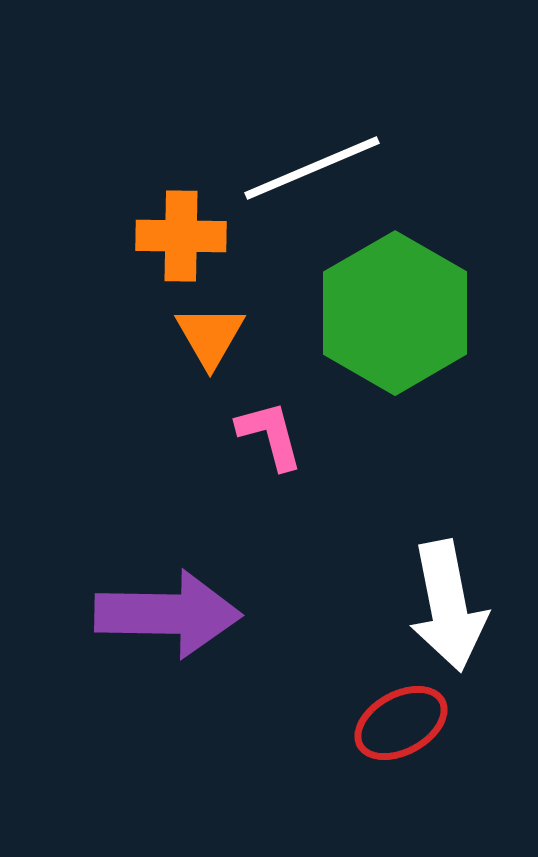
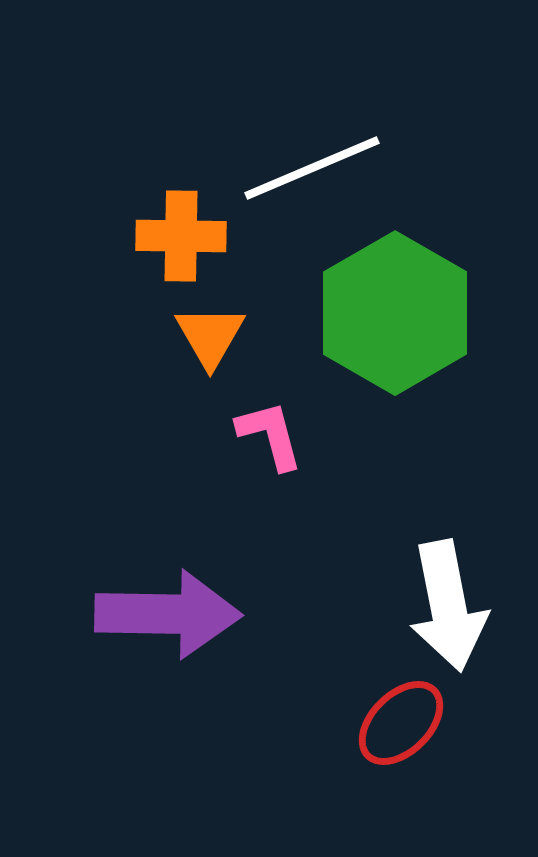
red ellipse: rotated 16 degrees counterclockwise
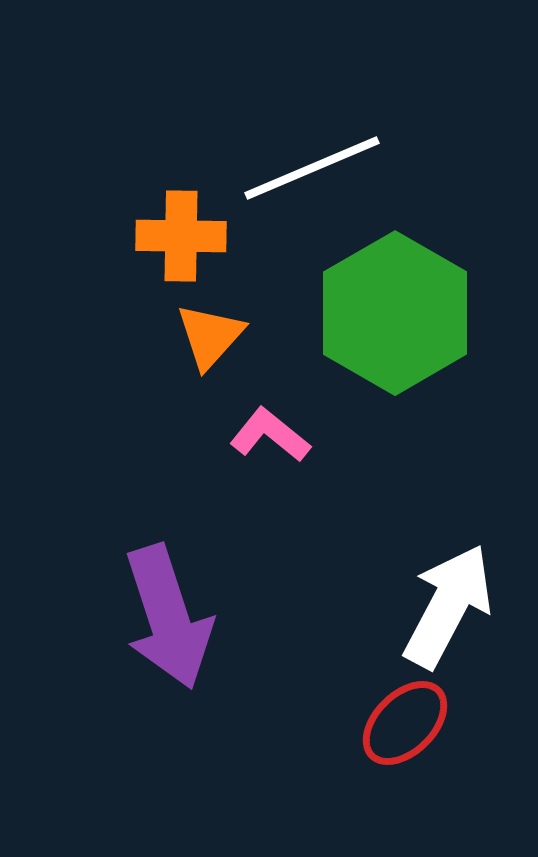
orange triangle: rotated 12 degrees clockwise
pink L-shape: rotated 36 degrees counterclockwise
white arrow: rotated 141 degrees counterclockwise
purple arrow: moved 3 px down; rotated 71 degrees clockwise
red ellipse: moved 4 px right
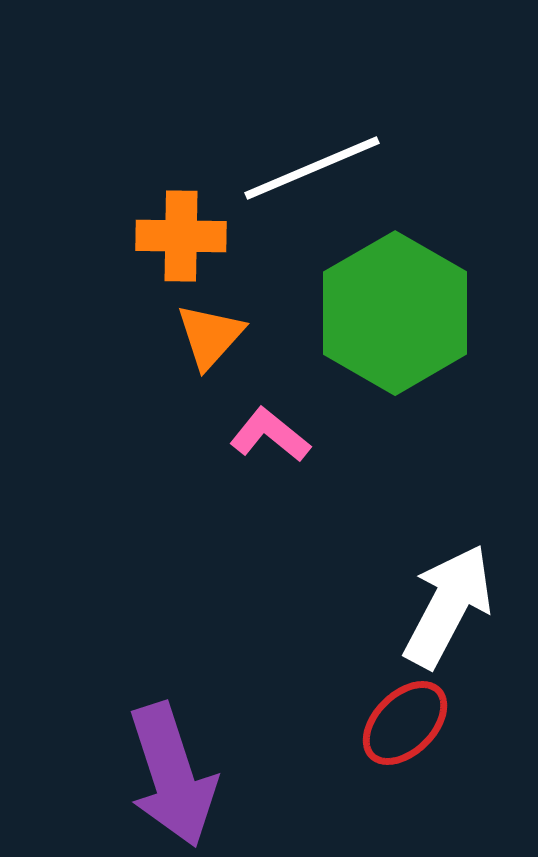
purple arrow: moved 4 px right, 158 px down
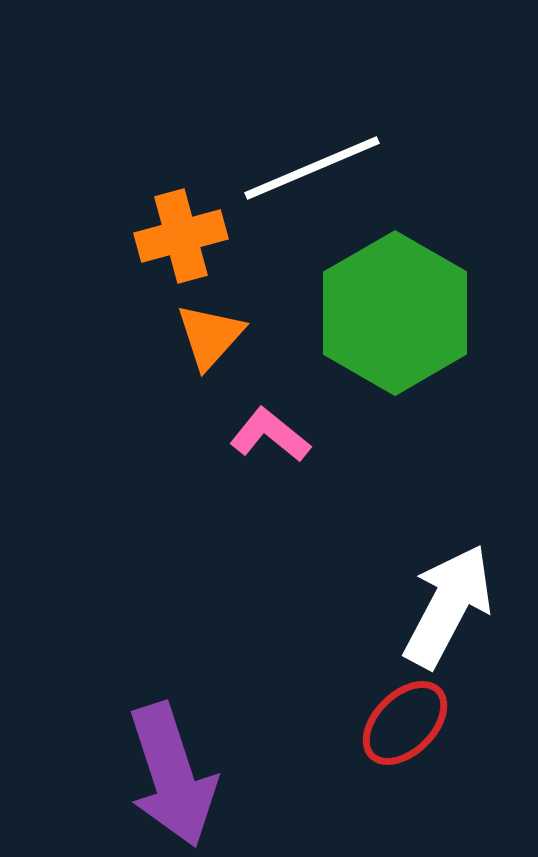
orange cross: rotated 16 degrees counterclockwise
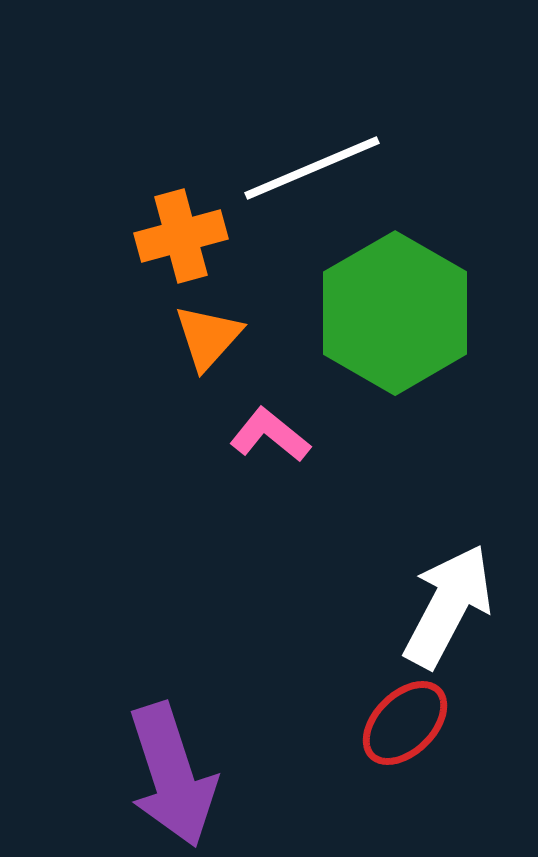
orange triangle: moved 2 px left, 1 px down
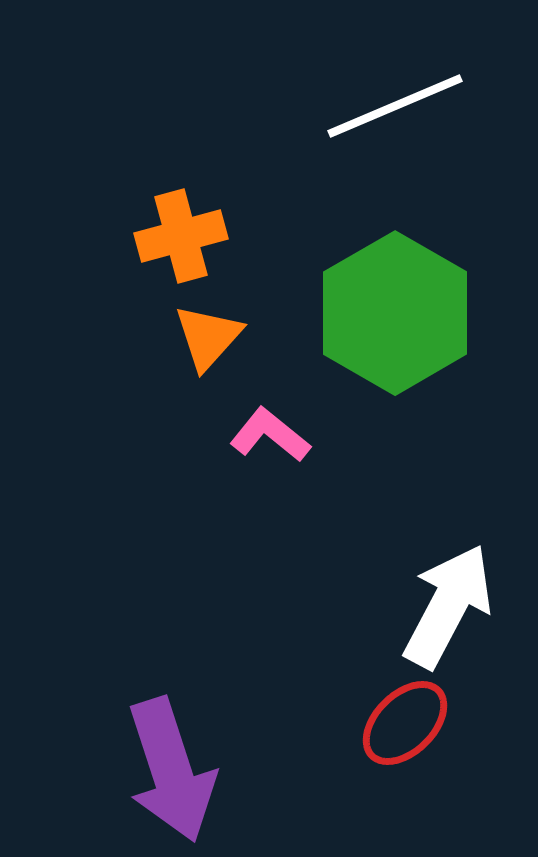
white line: moved 83 px right, 62 px up
purple arrow: moved 1 px left, 5 px up
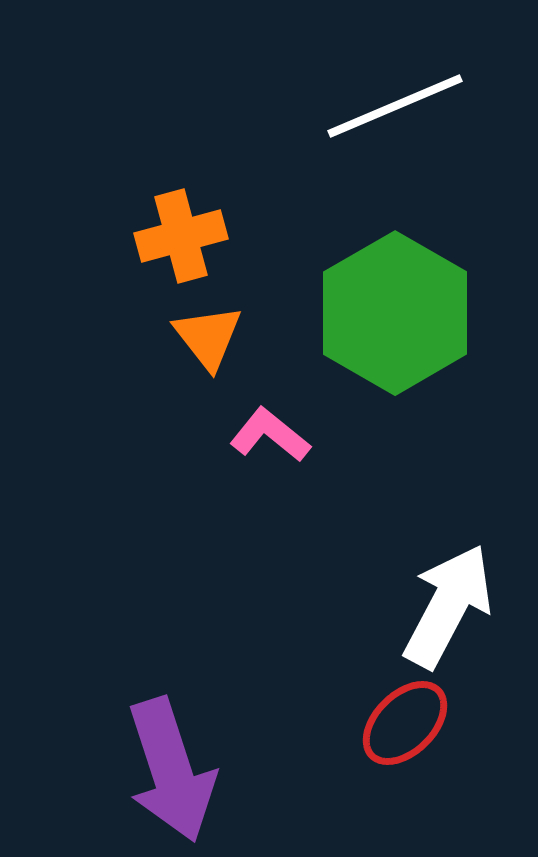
orange triangle: rotated 20 degrees counterclockwise
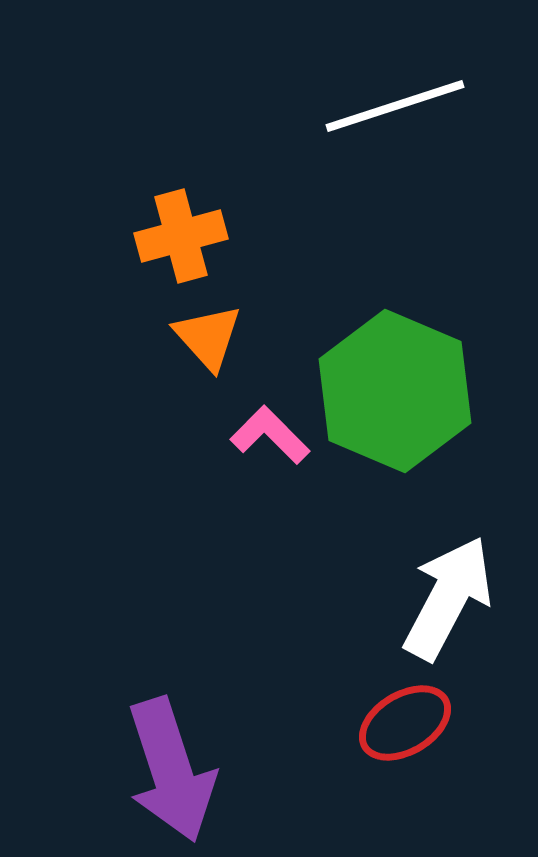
white line: rotated 5 degrees clockwise
green hexagon: moved 78 px down; rotated 7 degrees counterclockwise
orange triangle: rotated 4 degrees counterclockwise
pink L-shape: rotated 6 degrees clockwise
white arrow: moved 8 px up
red ellipse: rotated 14 degrees clockwise
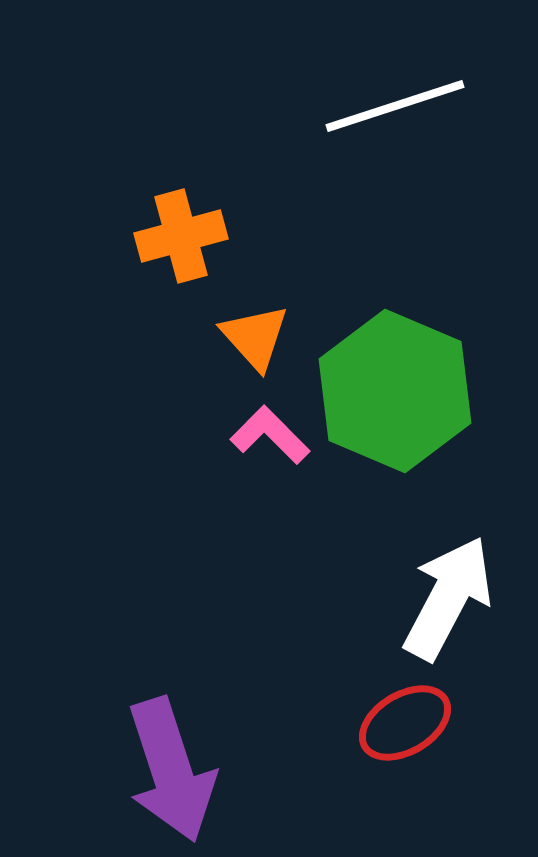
orange triangle: moved 47 px right
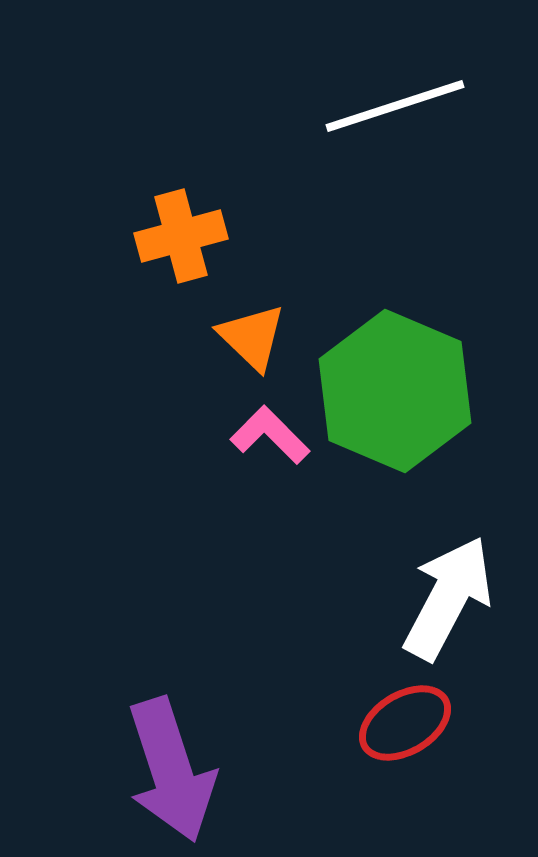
orange triangle: moved 3 px left; rotated 4 degrees counterclockwise
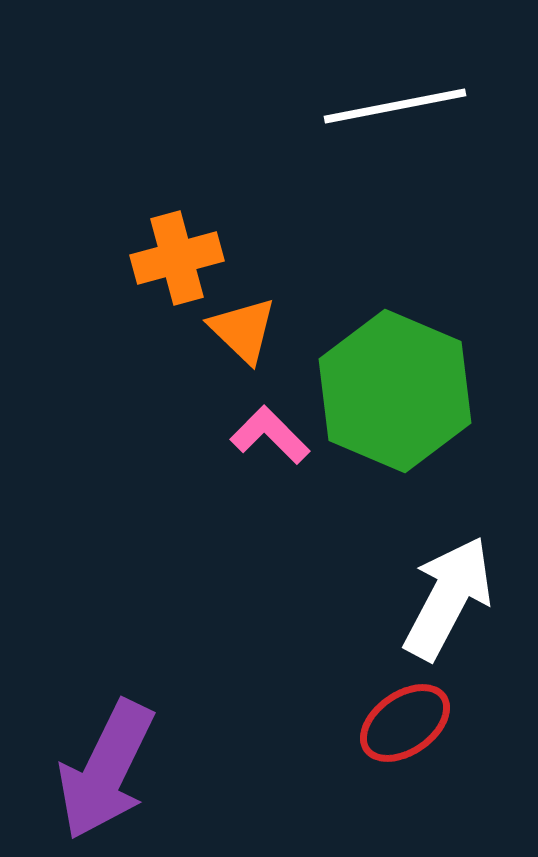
white line: rotated 7 degrees clockwise
orange cross: moved 4 px left, 22 px down
orange triangle: moved 9 px left, 7 px up
red ellipse: rotated 4 degrees counterclockwise
purple arrow: moved 65 px left; rotated 44 degrees clockwise
